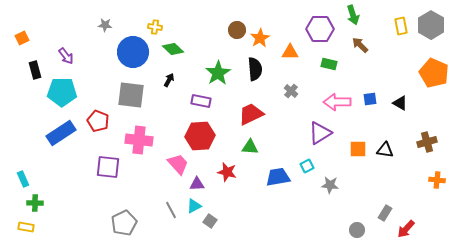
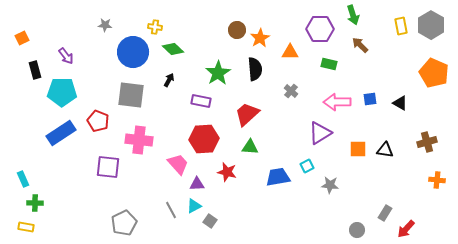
red trapezoid at (251, 114): moved 4 px left; rotated 16 degrees counterclockwise
red hexagon at (200, 136): moved 4 px right, 3 px down
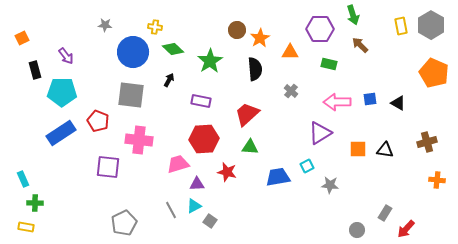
green star at (218, 73): moved 8 px left, 12 px up
black triangle at (400, 103): moved 2 px left
pink trapezoid at (178, 164): rotated 65 degrees counterclockwise
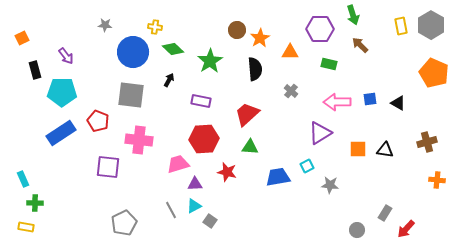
purple triangle at (197, 184): moved 2 px left
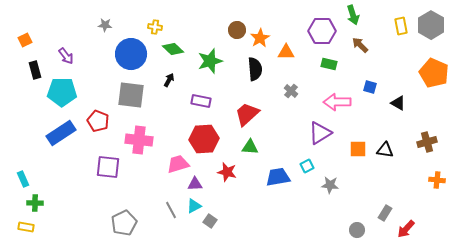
purple hexagon at (320, 29): moved 2 px right, 2 px down
orange square at (22, 38): moved 3 px right, 2 px down
blue circle at (133, 52): moved 2 px left, 2 px down
orange triangle at (290, 52): moved 4 px left
green star at (210, 61): rotated 15 degrees clockwise
blue square at (370, 99): moved 12 px up; rotated 24 degrees clockwise
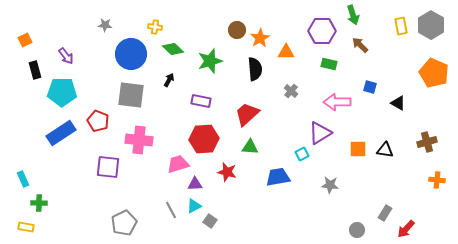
cyan square at (307, 166): moved 5 px left, 12 px up
green cross at (35, 203): moved 4 px right
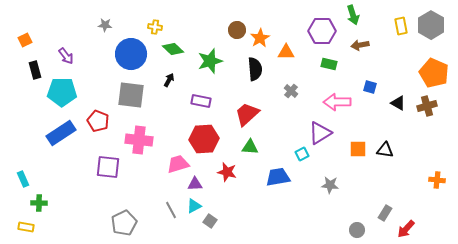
brown arrow at (360, 45): rotated 54 degrees counterclockwise
brown cross at (427, 142): moved 36 px up
